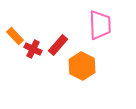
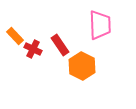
red rectangle: moved 2 px right; rotated 75 degrees counterclockwise
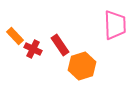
pink trapezoid: moved 15 px right
orange hexagon: rotated 16 degrees clockwise
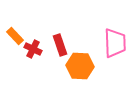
pink trapezoid: moved 18 px down
red rectangle: rotated 15 degrees clockwise
orange hexagon: moved 2 px left; rotated 20 degrees clockwise
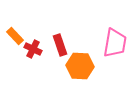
pink trapezoid: rotated 12 degrees clockwise
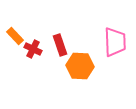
pink trapezoid: moved 1 px up; rotated 12 degrees counterclockwise
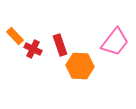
pink trapezoid: rotated 40 degrees clockwise
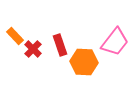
red cross: rotated 18 degrees clockwise
orange hexagon: moved 4 px right, 4 px up
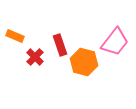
orange rectangle: rotated 24 degrees counterclockwise
red cross: moved 2 px right, 8 px down
orange hexagon: rotated 12 degrees clockwise
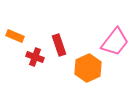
red rectangle: moved 1 px left
red cross: rotated 24 degrees counterclockwise
orange hexagon: moved 4 px right, 6 px down; rotated 20 degrees clockwise
